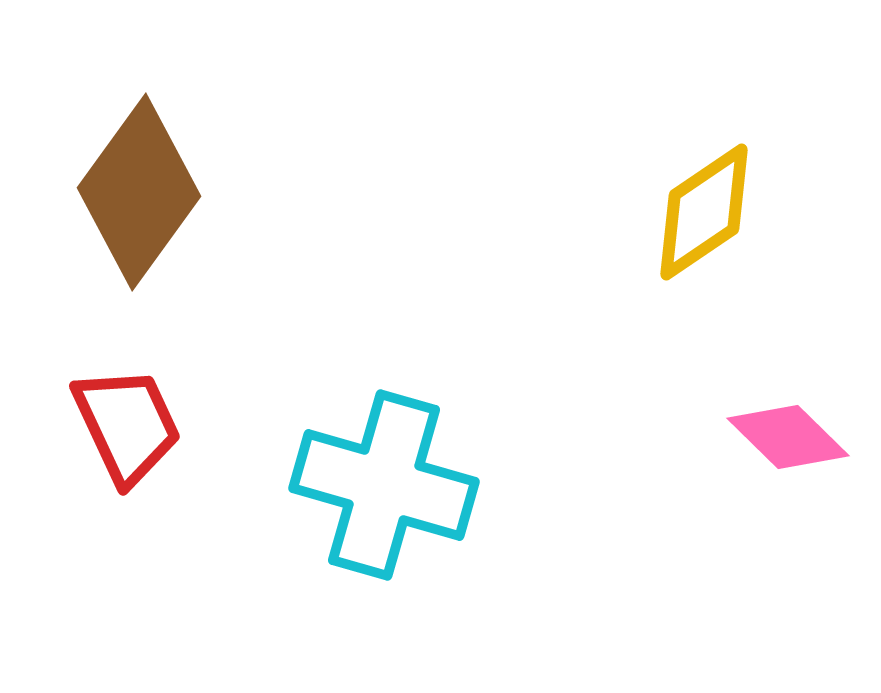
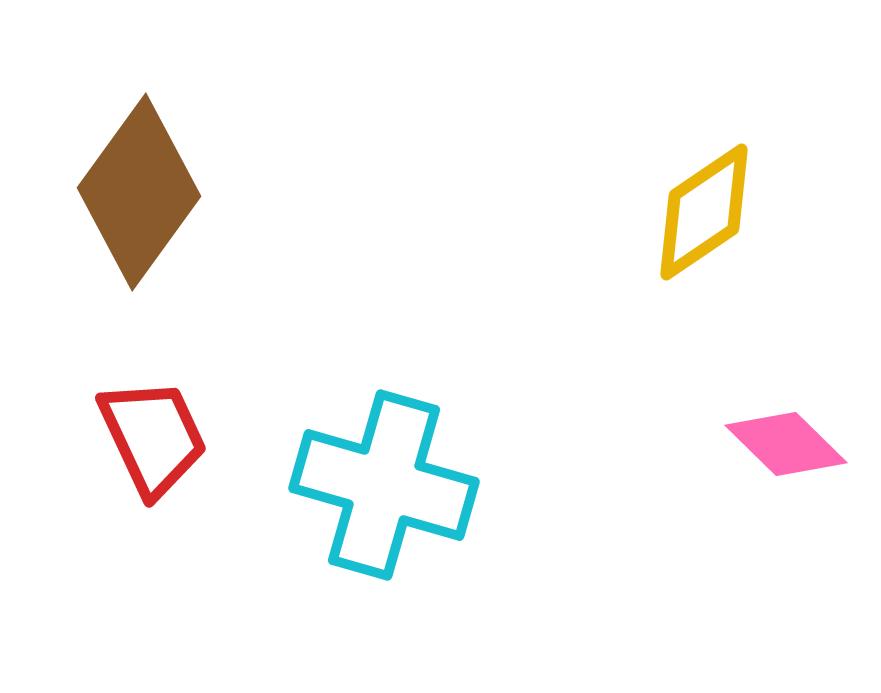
red trapezoid: moved 26 px right, 12 px down
pink diamond: moved 2 px left, 7 px down
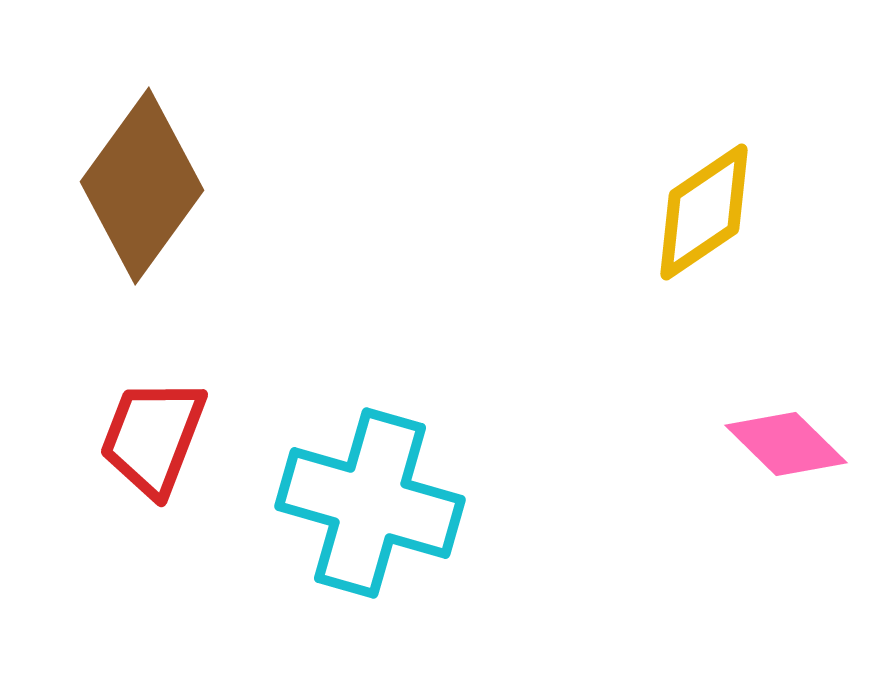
brown diamond: moved 3 px right, 6 px up
red trapezoid: rotated 134 degrees counterclockwise
cyan cross: moved 14 px left, 18 px down
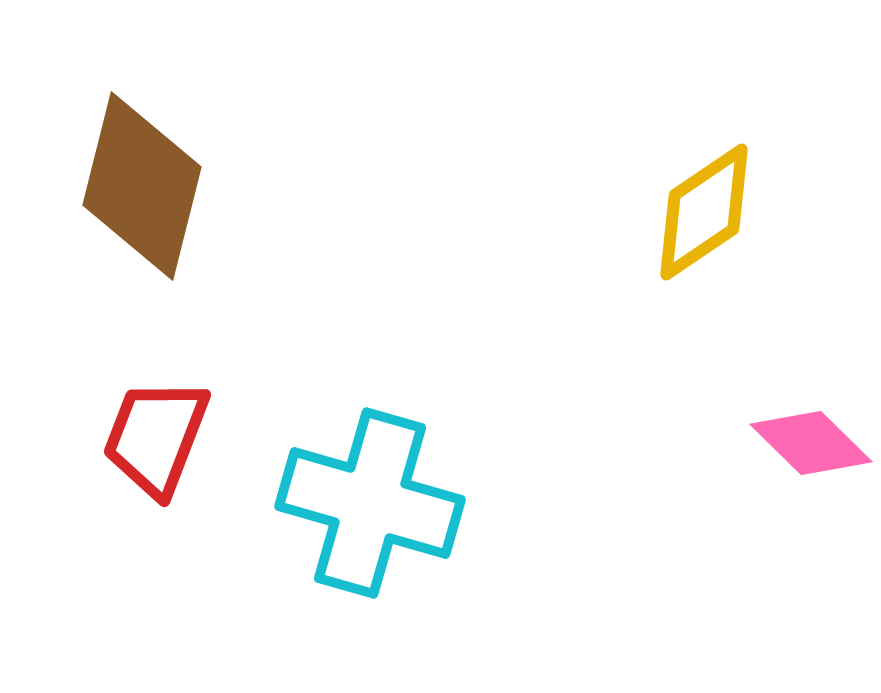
brown diamond: rotated 22 degrees counterclockwise
red trapezoid: moved 3 px right
pink diamond: moved 25 px right, 1 px up
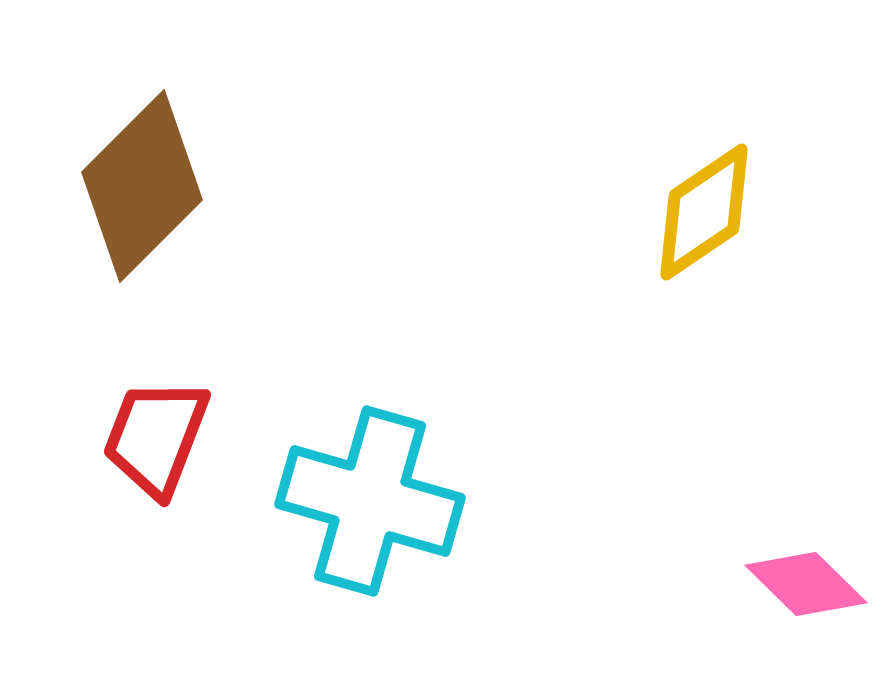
brown diamond: rotated 31 degrees clockwise
pink diamond: moved 5 px left, 141 px down
cyan cross: moved 2 px up
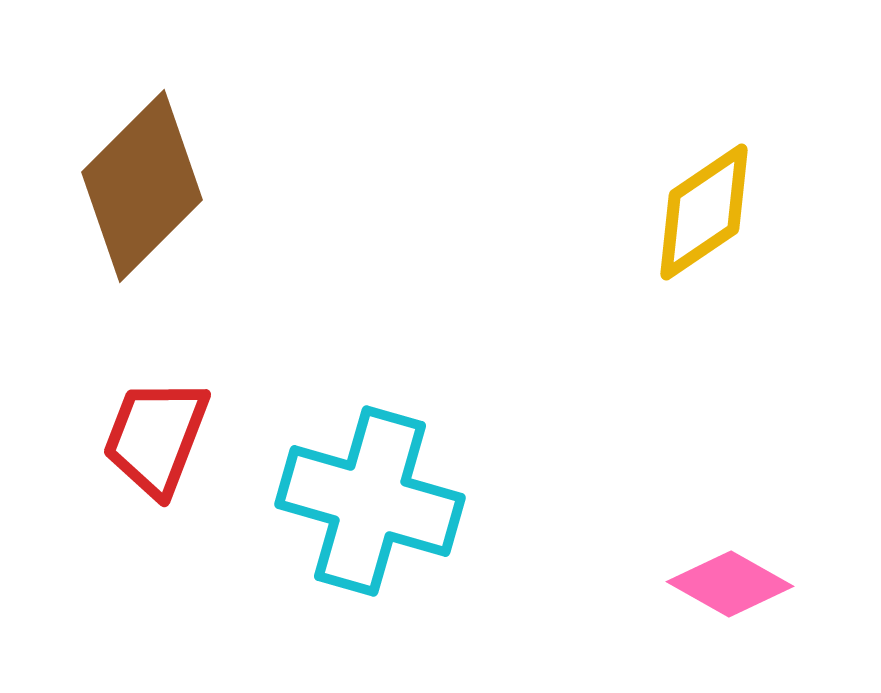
pink diamond: moved 76 px left; rotated 15 degrees counterclockwise
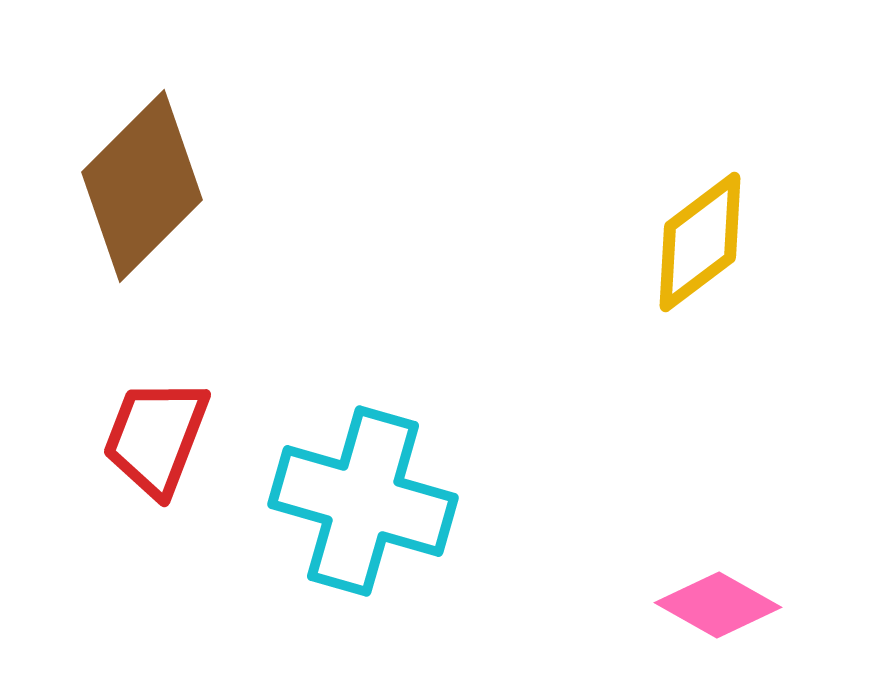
yellow diamond: moved 4 px left, 30 px down; rotated 3 degrees counterclockwise
cyan cross: moved 7 px left
pink diamond: moved 12 px left, 21 px down
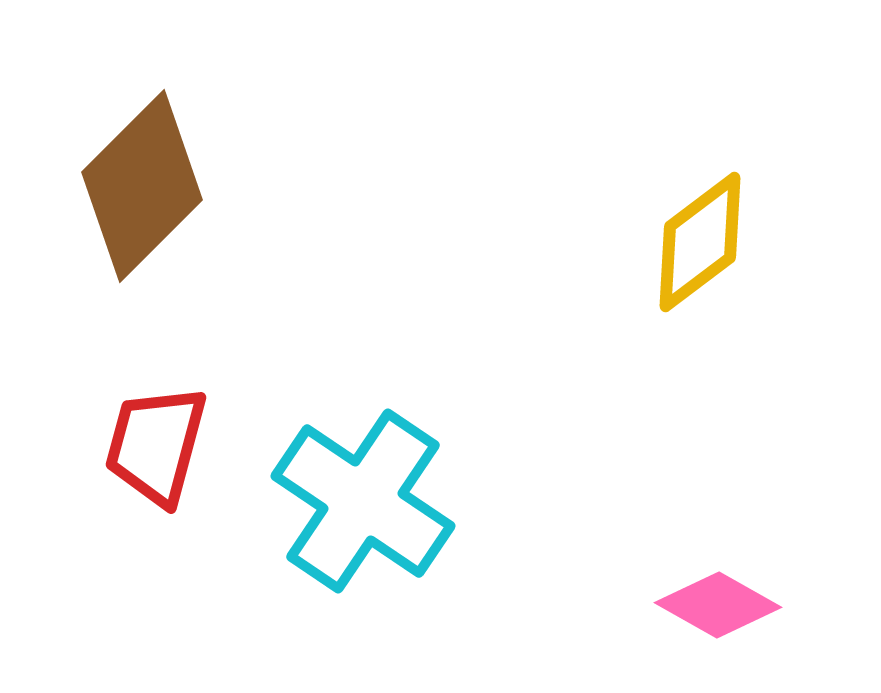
red trapezoid: moved 8 px down; rotated 6 degrees counterclockwise
cyan cross: rotated 18 degrees clockwise
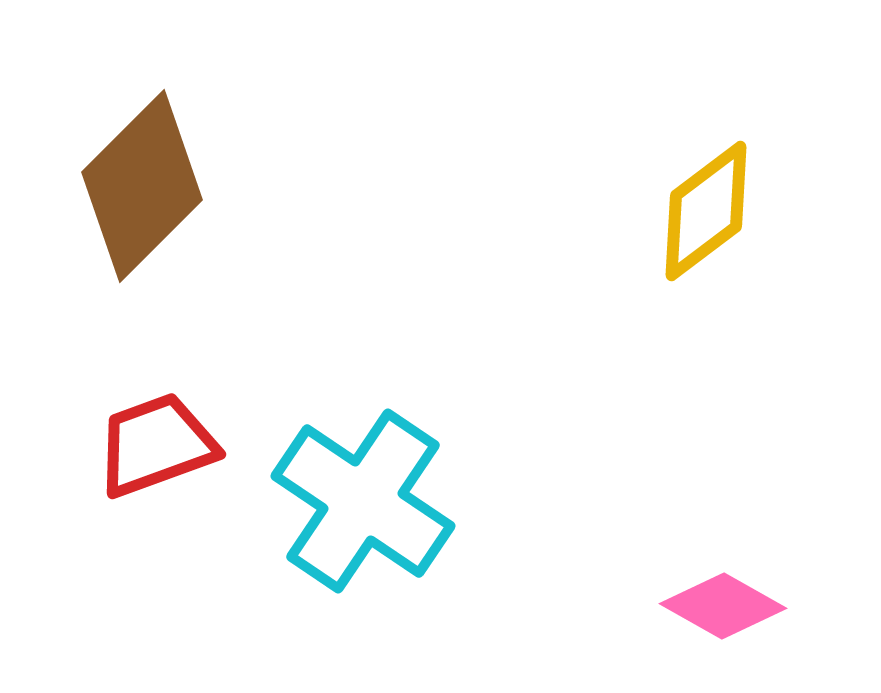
yellow diamond: moved 6 px right, 31 px up
red trapezoid: rotated 55 degrees clockwise
pink diamond: moved 5 px right, 1 px down
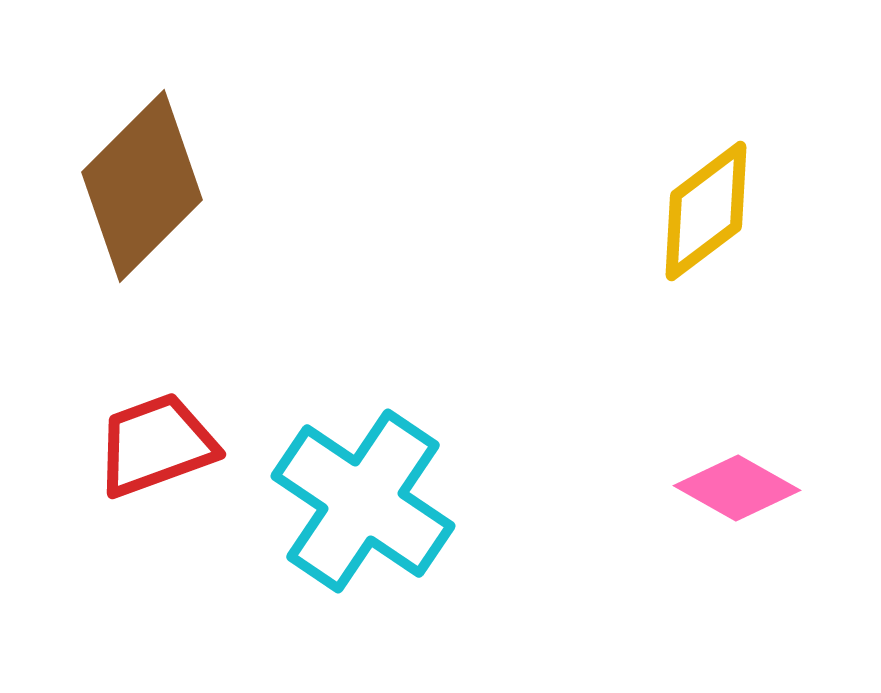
pink diamond: moved 14 px right, 118 px up
